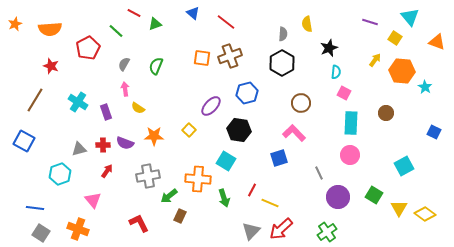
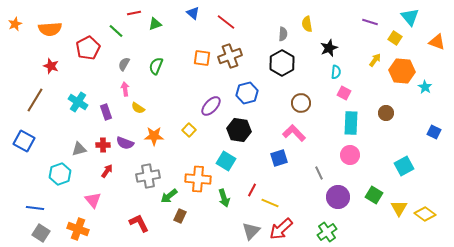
red line at (134, 13): rotated 40 degrees counterclockwise
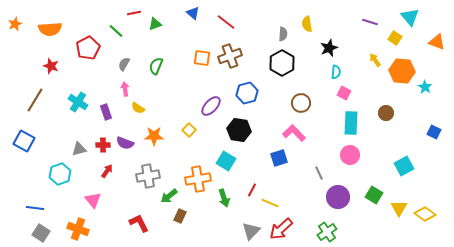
yellow arrow at (375, 60): rotated 72 degrees counterclockwise
orange cross at (198, 179): rotated 15 degrees counterclockwise
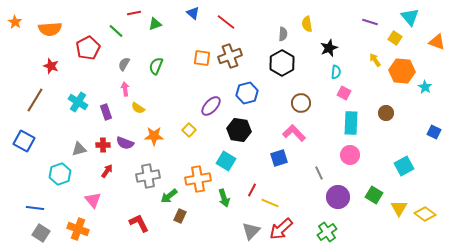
orange star at (15, 24): moved 2 px up; rotated 16 degrees counterclockwise
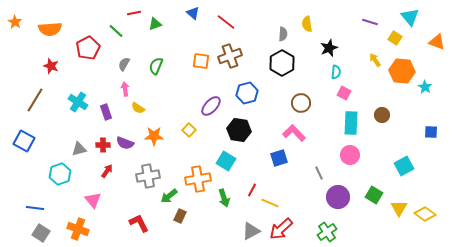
orange square at (202, 58): moved 1 px left, 3 px down
brown circle at (386, 113): moved 4 px left, 2 px down
blue square at (434, 132): moved 3 px left; rotated 24 degrees counterclockwise
gray triangle at (251, 231): rotated 18 degrees clockwise
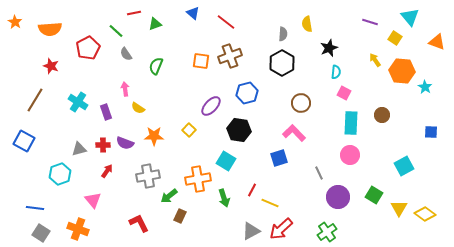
gray semicircle at (124, 64): moved 2 px right, 10 px up; rotated 64 degrees counterclockwise
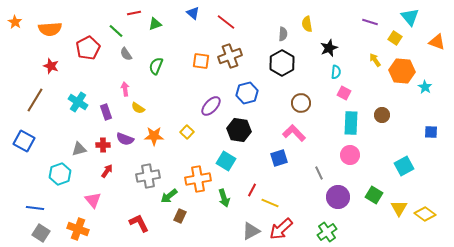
yellow square at (189, 130): moved 2 px left, 2 px down
purple semicircle at (125, 143): moved 4 px up
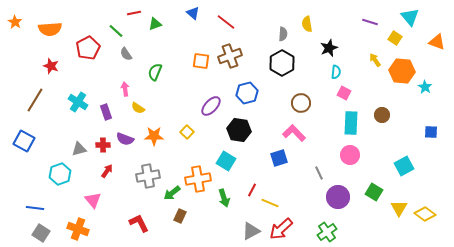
green semicircle at (156, 66): moved 1 px left, 6 px down
green square at (374, 195): moved 3 px up
green arrow at (169, 196): moved 3 px right, 3 px up
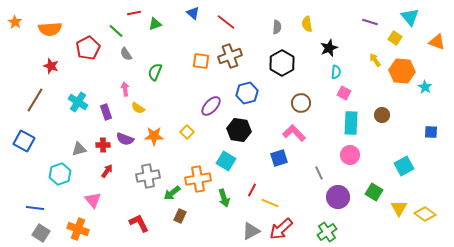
gray semicircle at (283, 34): moved 6 px left, 7 px up
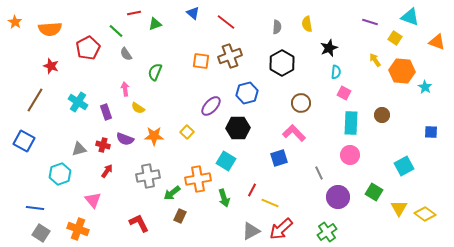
cyan triangle at (410, 17): rotated 30 degrees counterclockwise
black hexagon at (239, 130): moved 1 px left, 2 px up; rotated 10 degrees counterclockwise
red cross at (103, 145): rotated 16 degrees clockwise
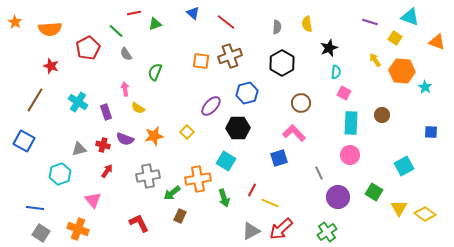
orange star at (154, 136): rotated 12 degrees counterclockwise
